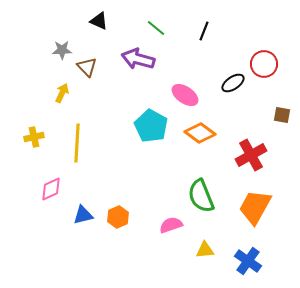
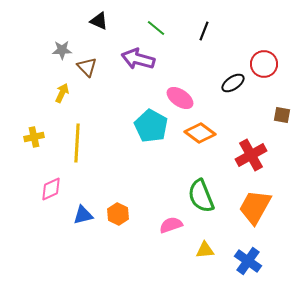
pink ellipse: moved 5 px left, 3 px down
orange hexagon: moved 3 px up; rotated 10 degrees counterclockwise
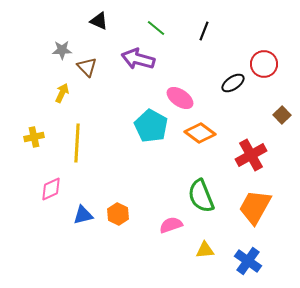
brown square: rotated 36 degrees clockwise
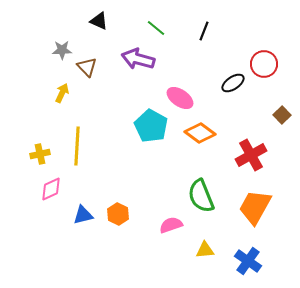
yellow cross: moved 6 px right, 17 px down
yellow line: moved 3 px down
